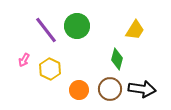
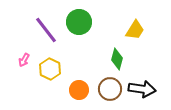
green circle: moved 2 px right, 4 px up
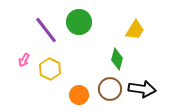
orange circle: moved 5 px down
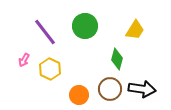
green circle: moved 6 px right, 4 px down
purple line: moved 1 px left, 2 px down
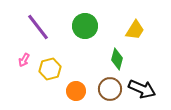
purple line: moved 7 px left, 5 px up
yellow hexagon: rotated 20 degrees clockwise
black arrow: rotated 16 degrees clockwise
orange circle: moved 3 px left, 4 px up
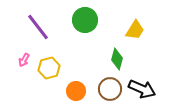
green circle: moved 6 px up
yellow hexagon: moved 1 px left, 1 px up
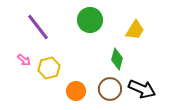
green circle: moved 5 px right
pink arrow: rotated 80 degrees counterclockwise
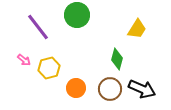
green circle: moved 13 px left, 5 px up
yellow trapezoid: moved 2 px right, 1 px up
orange circle: moved 3 px up
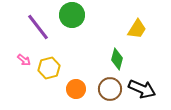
green circle: moved 5 px left
orange circle: moved 1 px down
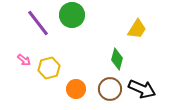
purple line: moved 4 px up
